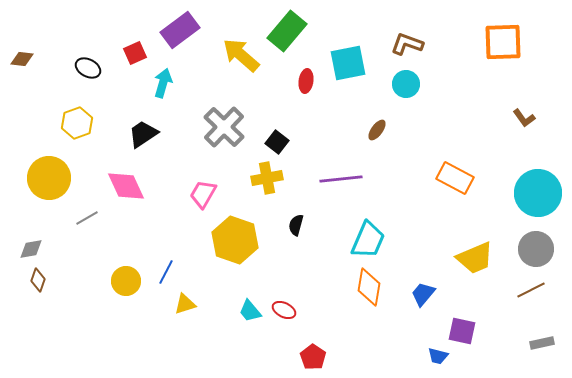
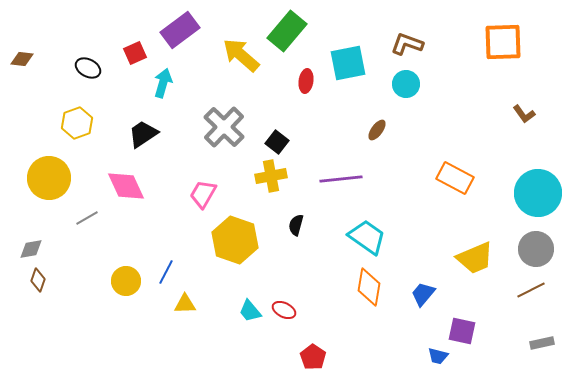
brown L-shape at (524, 118): moved 4 px up
yellow cross at (267, 178): moved 4 px right, 2 px up
cyan trapezoid at (368, 240): moved 1 px left, 3 px up; rotated 78 degrees counterclockwise
yellow triangle at (185, 304): rotated 15 degrees clockwise
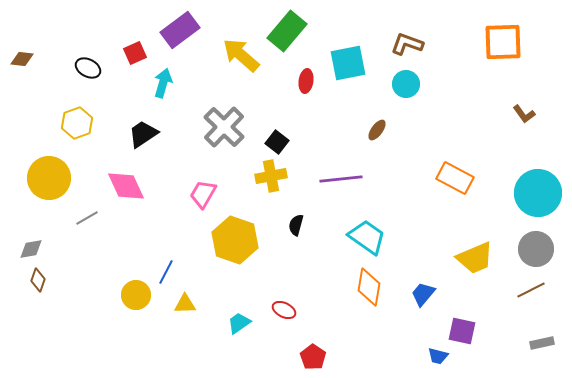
yellow circle at (126, 281): moved 10 px right, 14 px down
cyan trapezoid at (250, 311): moved 11 px left, 12 px down; rotated 95 degrees clockwise
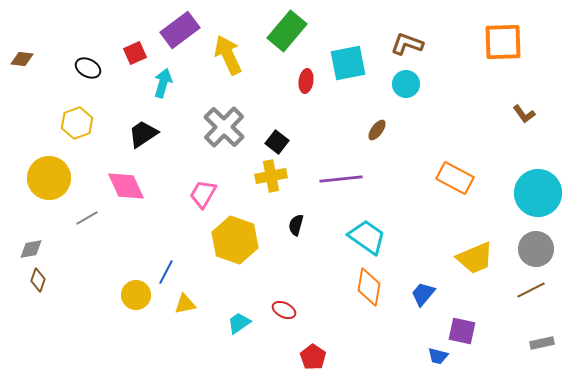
yellow arrow at (241, 55): moved 13 px left; rotated 24 degrees clockwise
yellow triangle at (185, 304): rotated 10 degrees counterclockwise
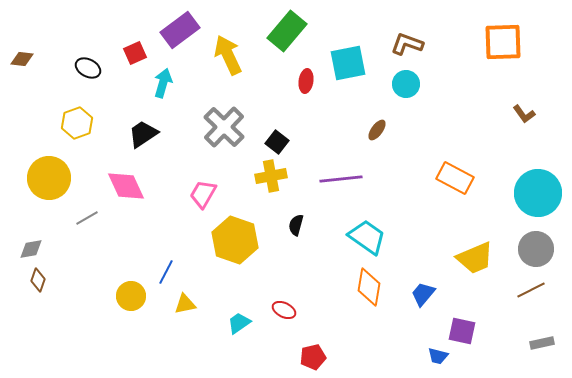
yellow circle at (136, 295): moved 5 px left, 1 px down
red pentagon at (313, 357): rotated 25 degrees clockwise
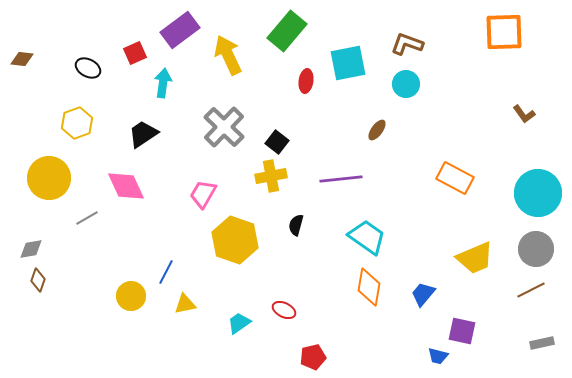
orange square at (503, 42): moved 1 px right, 10 px up
cyan arrow at (163, 83): rotated 8 degrees counterclockwise
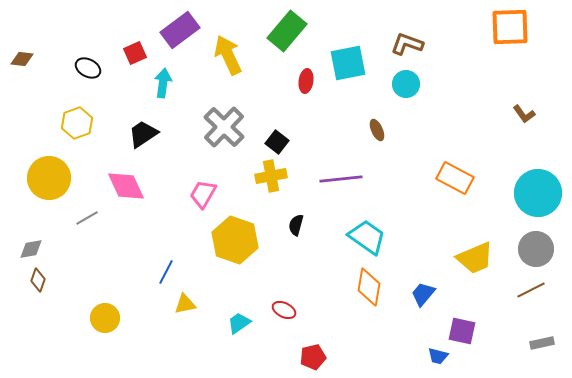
orange square at (504, 32): moved 6 px right, 5 px up
brown ellipse at (377, 130): rotated 60 degrees counterclockwise
yellow circle at (131, 296): moved 26 px left, 22 px down
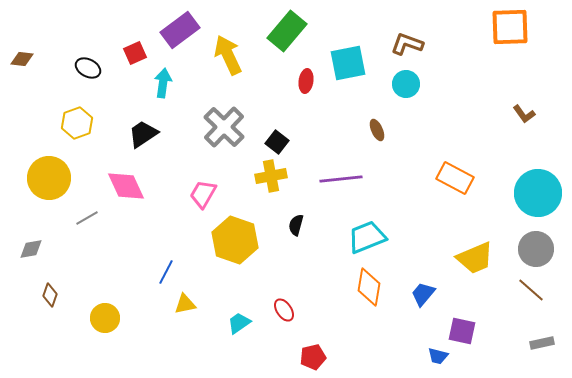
cyan trapezoid at (367, 237): rotated 57 degrees counterclockwise
brown diamond at (38, 280): moved 12 px right, 15 px down
brown line at (531, 290): rotated 68 degrees clockwise
red ellipse at (284, 310): rotated 30 degrees clockwise
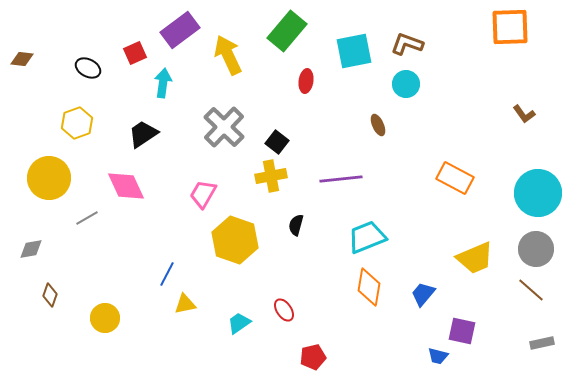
cyan square at (348, 63): moved 6 px right, 12 px up
brown ellipse at (377, 130): moved 1 px right, 5 px up
blue line at (166, 272): moved 1 px right, 2 px down
